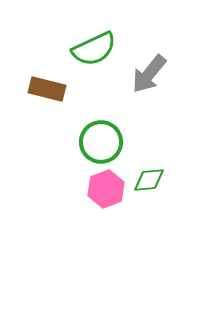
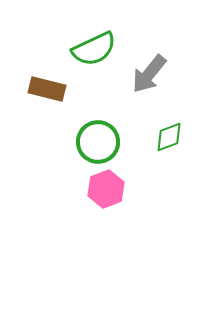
green circle: moved 3 px left
green diamond: moved 20 px right, 43 px up; rotated 16 degrees counterclockwise
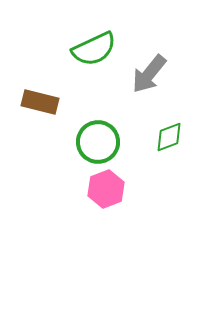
brown rectangle: moved 7 px left, 13 px down
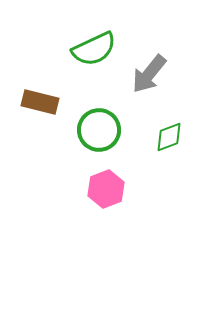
green circle: moved 1 px right, 12 px up
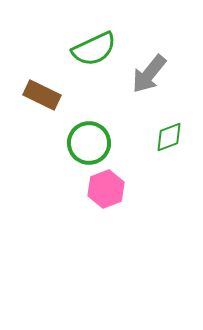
brown rectangle: moved 2 px right, 7 px up; rotated 12 degrees clockwise
green circle: moved 10 px left, 13 px down
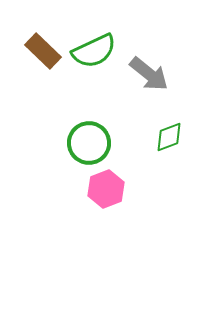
green semicircle: moved 2 px down
gray arrow: rotated 90 degrees counterclockwise
brown rectangle: moved 1 px right, 44 px up; rotated 18 degrees clockwise
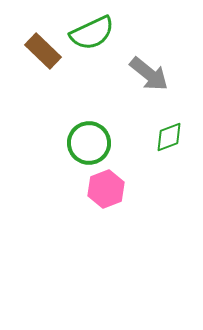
green semicircle: moved 2 px left, 18 px up
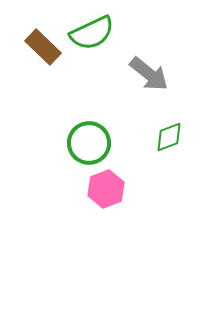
brown rectangle: moved 4 px up
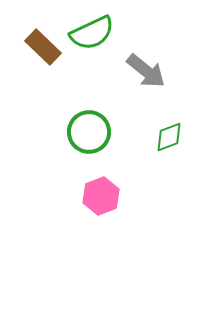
gray arrow: moved 3 px left, 3 px up
green circle: moved 11 px up
pink hexagon: moved 5 px left, 7 px down
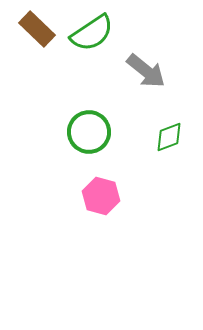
green semicircle: rotated 9 degrees counterclockwise
brown rectangle: moved 6 px left, 18 px up
pink hexagon: rotated 24 degrees counterclockwise
